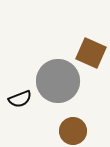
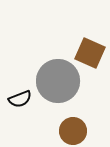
brown square: moved 1 px left
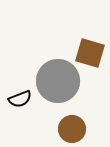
brown square: rotated 8 degrees counterclockwise
brown circle: moved 1 px left, 2 px up
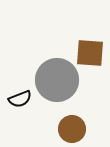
brown square: rotated 12 degrees counterclockwise
gray circle: moved 1 px left, 1 px up
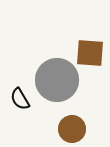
black semicircle: rotated 80 degrees clockwise
